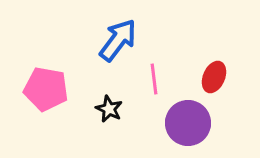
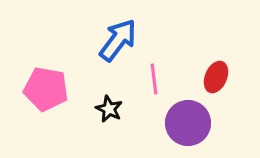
red ellipse: moved 2 px right
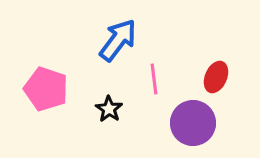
pink pentagon: rotated 9 degrees clockwise
black star: rotated 8 degrees clockwise
purple circle: moved 5 px right
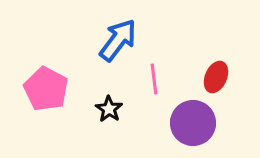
pink pentagon: rotated 9 degrees clockwise
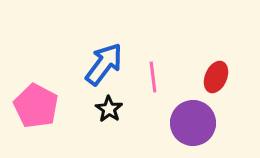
blue arrow: moved 14 px left, 24 px down
pink line: moved 1 px left, 2 px up
pink pentagon: moved 10 px left, 17 px down
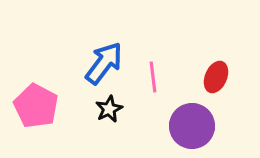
blue arrow: moved 1 px up
black star: rotated 12 degrees clockwise
purple circle: moved 1 px left, 3 px down
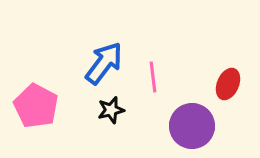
red ellipse: moved 12 px right, 7 px down
black star: moved 2 px right, 1 px down; rotated 12 degrees clockwise
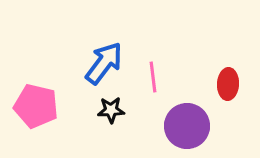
red ellipse: rotated 20 degrees counterclockwise
pink pentagon: rotated 15 degrees counterclockwise
black star: rotated 12 degrees clockwise
purple circle: moved 5 px left
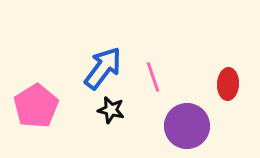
blue arrow: moved 1 px left, 5 px down
pink line: rotated 12 degrees counterclockwise
pink pentagon: rotated 27 degrees clockwise
black star: rotated 16 degrees clockwise
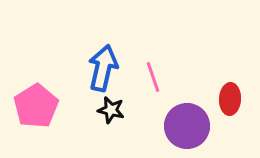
blue arrow: rotated 24 degrees counterclockwise
red ellipse: moved 2 px right, 15 px down
